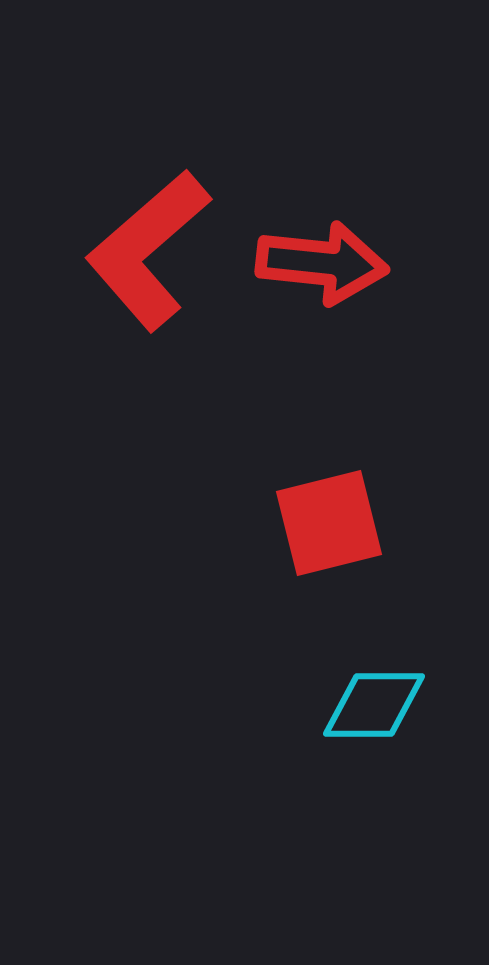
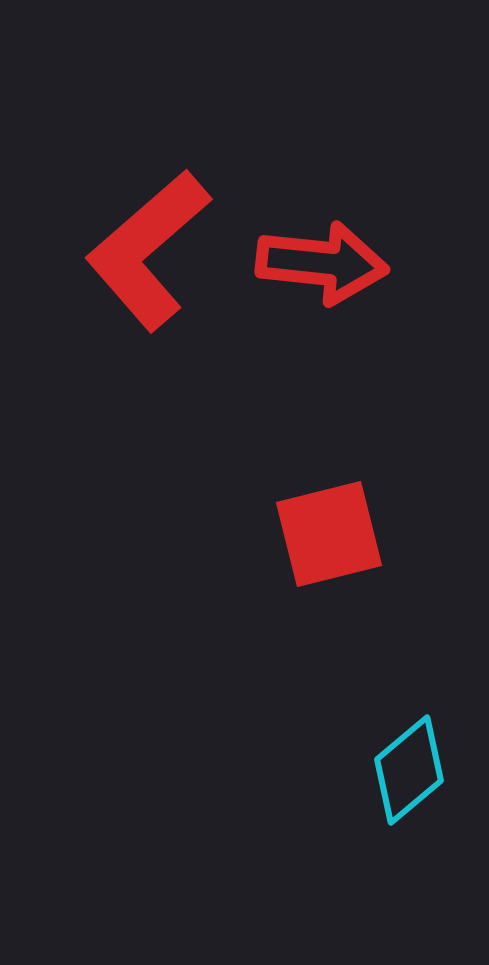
red square: moved 11 px down
cyan diamond: moved 35 px right, 65 px down; rotated 40 degrees counterclockwise
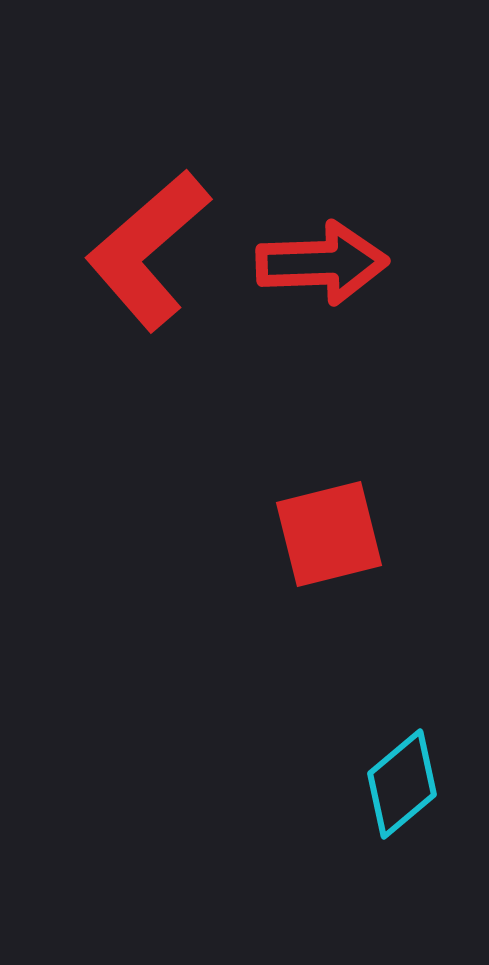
red arrow: rotated 8 degrees counterclockwise
cyan diamond: moved 7 px left, 14 px down
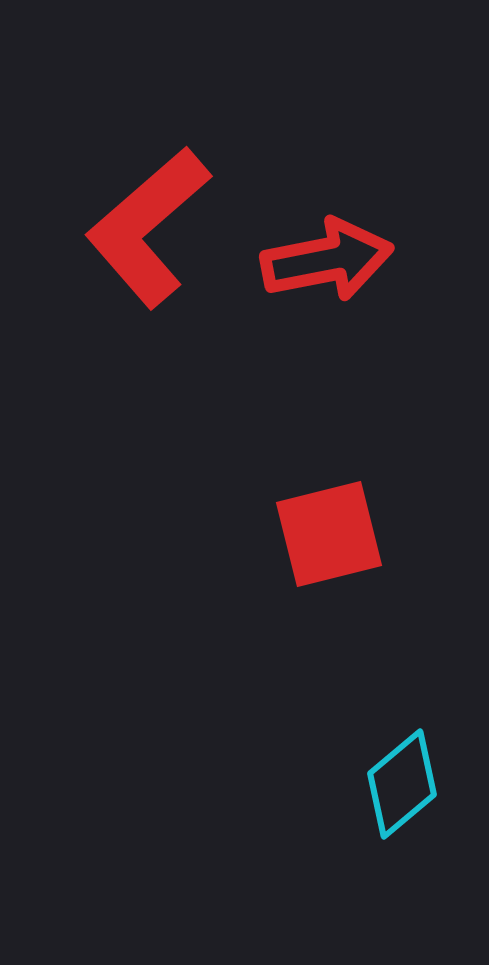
red L-shape: moved 23 px up
red arrow: moved 5 px right, 3 px up; rotated 9 degrees counterclockwise
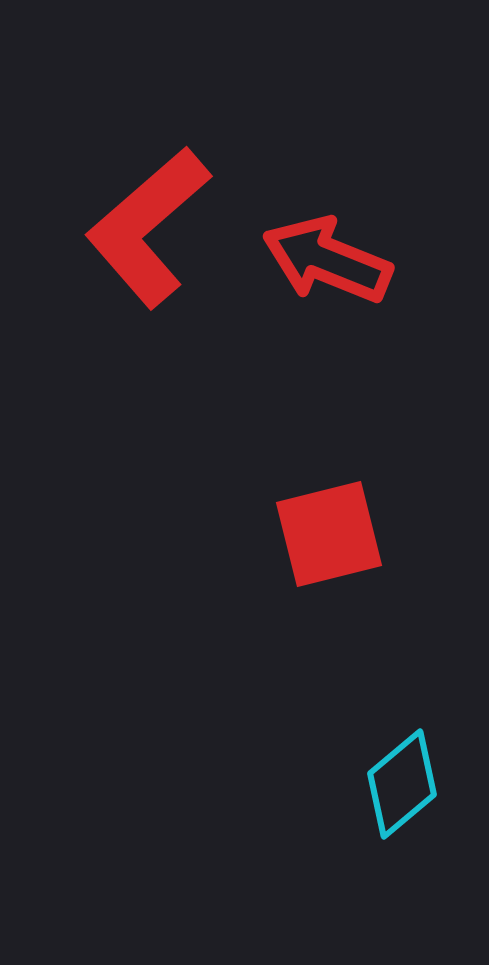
red arrow: rotated 147 degrees counterclockwise
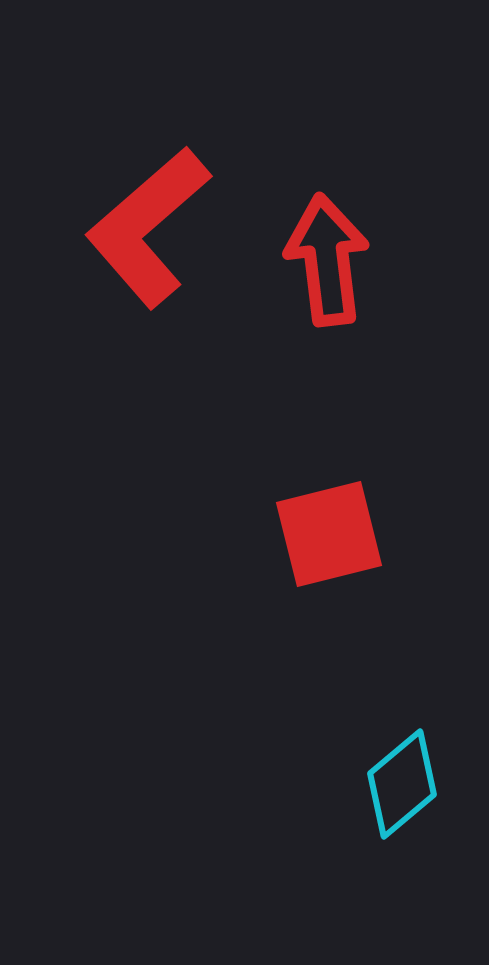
red arrow: rotated 61 degrees clockwise
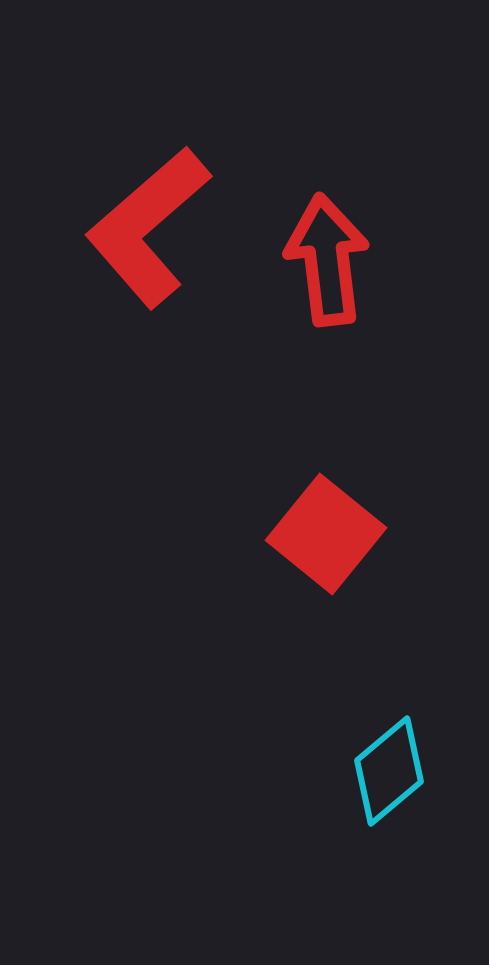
red square: moved 3 px left; rotated 37 degrees counterclockwise
cyan diamond: moved 13 px left, 13 px up
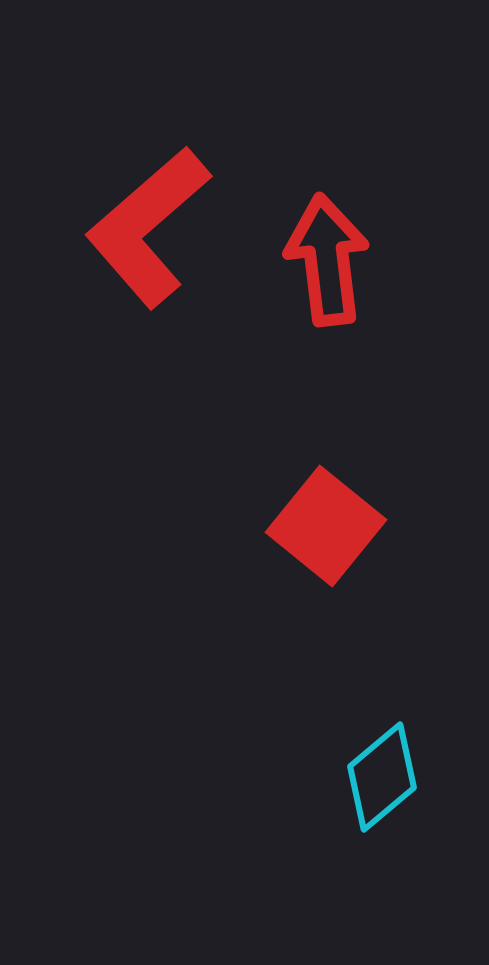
red square: moved 8 px up
cyan diamond: moved 7 px left, 6 px down
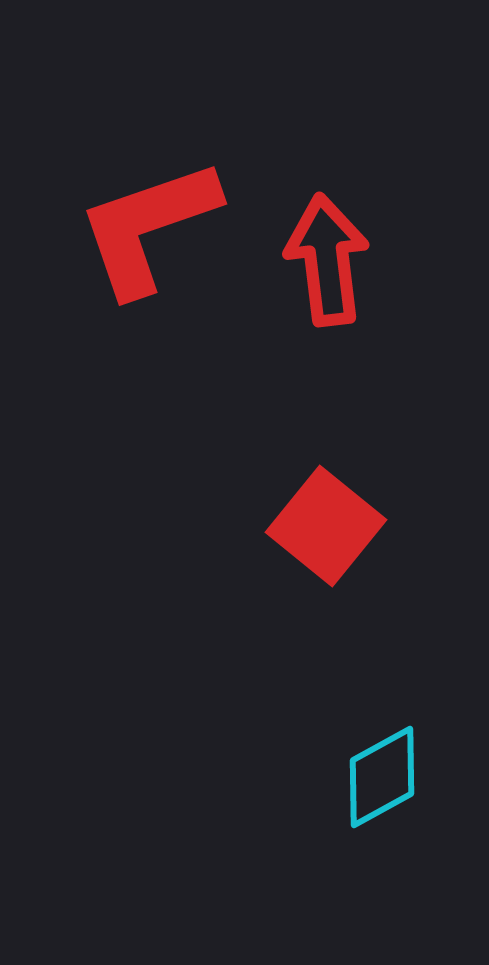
red L-shape: rotated 22 degrees clockwise
cyan diamond: rotated 11 degrees clockwise
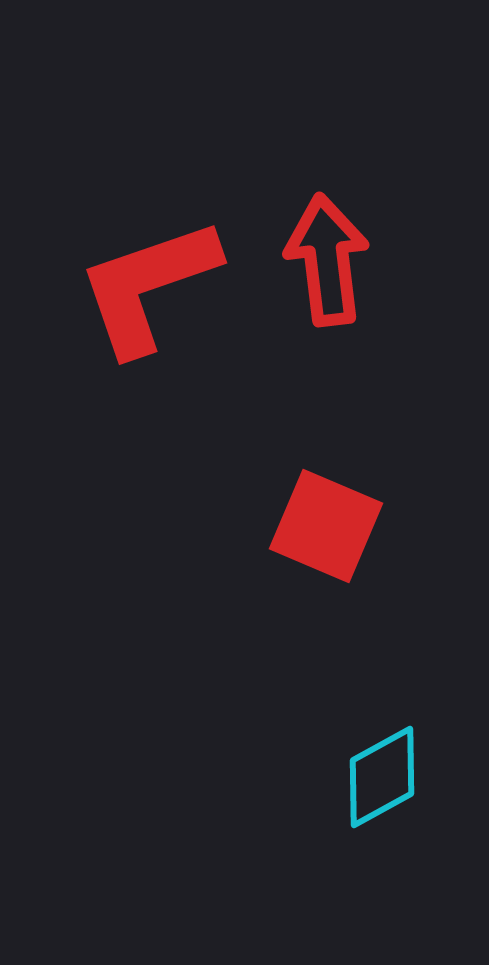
red L-shape: moved 59 px down
red square: rotated 16 degrees counterclockwise
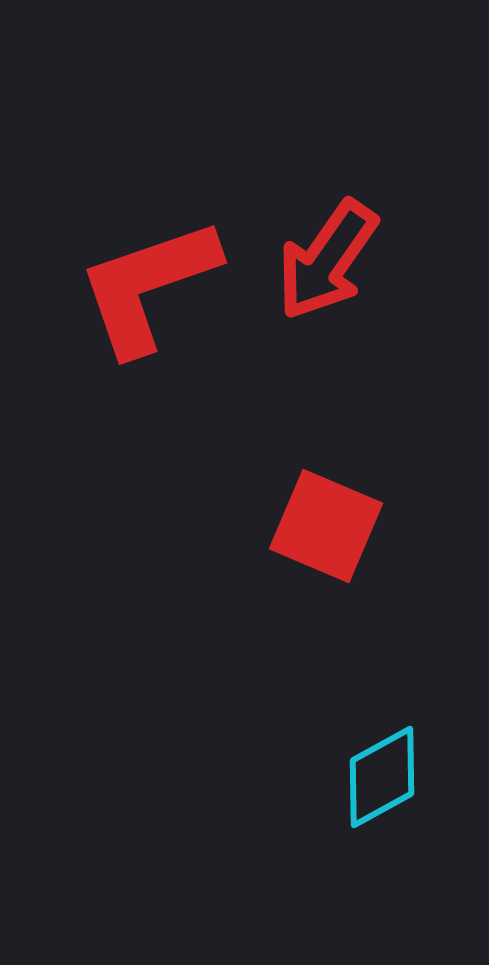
red arrow: rotated 138 degrees counterclockwise
